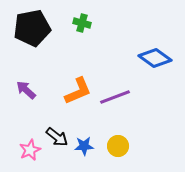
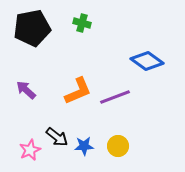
blue diamond: moved 8 px left, 3 px down
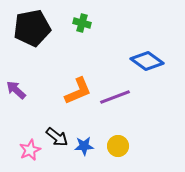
purple arrow: moved 10 px left
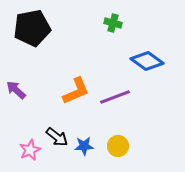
green cross: moved 31 px right
orange L-shape: moved 2 px left
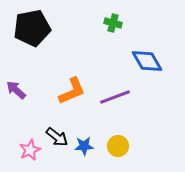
blue diamond: rotated 24 degrees clockwise
orange L-shape: moved 4 px left
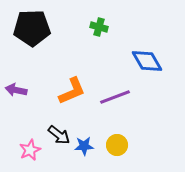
green cross: moved 14 px left, 4 px down
black pentagon: rotated 9 degrees clockwise
purple arrow: rotated 30 degrees counterclockwise
black arrow: moved 2 px right, 2 px up
yellow circle: moved 1 px left, 1 px up
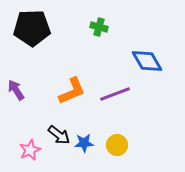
purple arrow: rotated 45 degrees clockwise
purple line: moved 3 px up
blue star: moved 3 px up
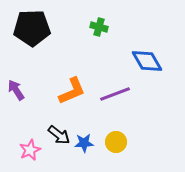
yellow circle: moved 1 px left, 3 px up
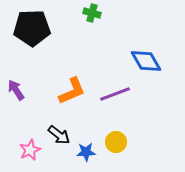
green cross: moved 7 px left, 14 px up
blue diamond: moved 1 px left
blue star: moved 2 px right, 9 px down
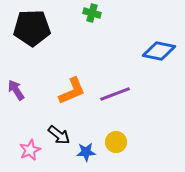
blue diamond: moved 13 px right, 10 px up; rotated 48 degrees counterclockwise
